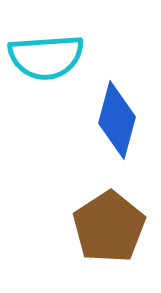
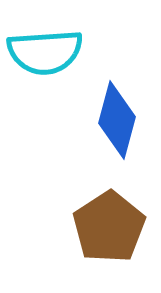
cyan semicircle: moved 1 px left, 5 px up
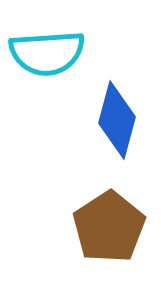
cyan semicircle: moved 2 px right, 1 px down
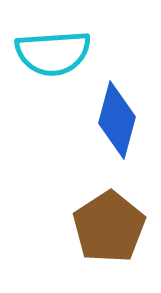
cyan semicircle: moved 6 px right
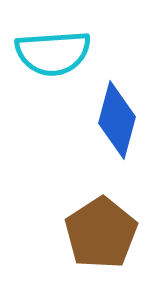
brown pentagon: moved 8 px left, 6 px down
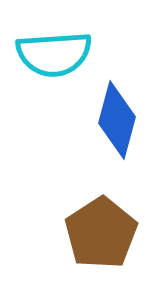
cyan semicircle: moved 1 px right, 1 px down
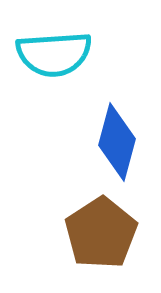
blue diamond: moved 22 px down
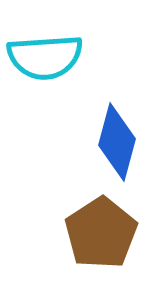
cyan semicircle: moved 9 px left, 3 px down
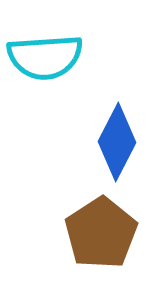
blue diamond: rotated 12 degrees clockwise
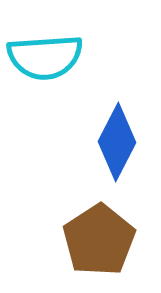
brown pentagon: moved 2 px left, 7 px down
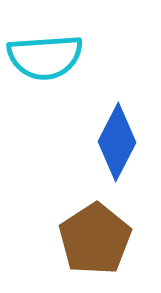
brown pentagon: moved 4 px left, 1 px up
